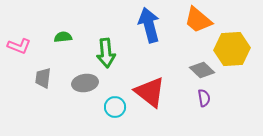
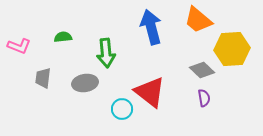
blue arrow: moved 2 px right, 2 px down
cyan circle: moved 7 px right, 2 px down
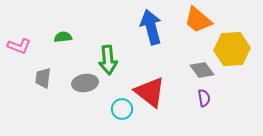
green arrow: moved 2 px right, 7 px down
gray diamond: rotated 10 degrees clockwise
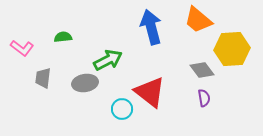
pink L-shape: moved 3 px right, 2 px down; rotated 15 degrees clockwise
green arrow: rotated 112 degrees counterclockwise
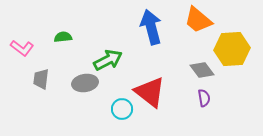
gray trapezoid: moved 2 px left, 1 px down
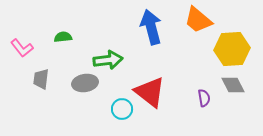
pink L-shape: rotated 15 degrees clockwise
green arrow: rotated 20 degrees clockwise
gray diamond: moved 31 px right, 15 px down; rotated 10 degrees clockwise
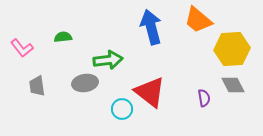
gray trapezoid: moved 4 px left, 7 px down; rotated 15 degrees counterclockwise
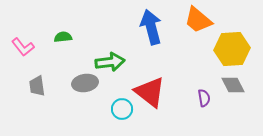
pink L-shape: moved 1 px right, 1 px up
green arrow: moved 2 px right, 2 px down
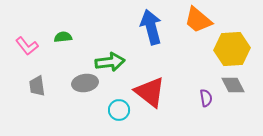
pink L-shape: moved 4 px right, 1 px up
purple semicircle: moved 2 px right
cyan circle: moved 3 px left, 1 px down
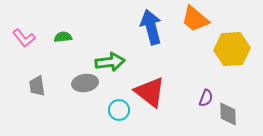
orange trapezoid: moved 3 px left, 1 px up
pink L-shape: moved 3 px left, 8 px up
gray diamond: moved 5 px left, 29 px down; rotated 25 degrees clockwise
purple semicircle: rotated 30 degrees clockwise
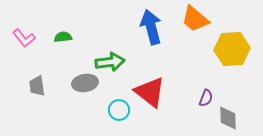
gray diamond: moved 4 px down
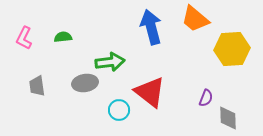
pink L-shape: rotated 65 degrees clockwise
